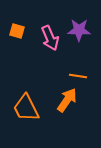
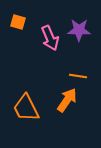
orange square: moved 1 px right, 9 px up
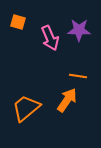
orange trapezoid: rotated 76 degrees clockwise
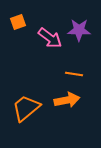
orange square: rotated 35 degrees counterclockwise
pink arrow: rotated 30 degrees counterclockwise
orange line: moved 4 px left, 2 px up
orange arrow: rotated 45 degrees clockwise
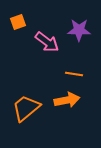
pink arrow: moved 3 px left, 4 px down
